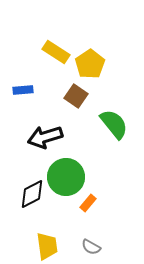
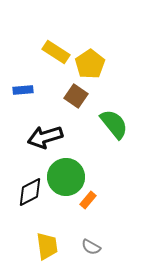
black diamond: moved 2 px left, 2 px up
orange rectangle: moved 3 px up
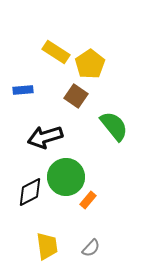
green semicircle: moved 2 px down
gray semicircle: moved 1 px down; rotated 78 degrees counterclockwise
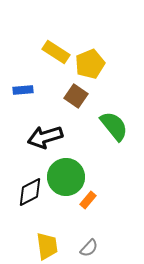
yellow pentagon: rotated 12 degrees clockwise
gray semicircle: moved 2 px left
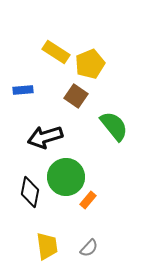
black diamond: rotated 52 degrees counterclockwise
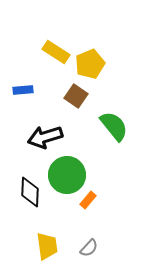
green circle: moved 1 px right, 2 px up
black diamond: rotated 8 degrees counterclockwise
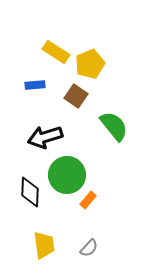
blue rectangle: moved 12 px right, 5 px up
yellow trapezoid: moved 3 px left, 1 px up
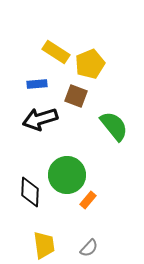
blue rectangle: moved 2 px right, 1 px up
brown square: rotated 15 degrees counterclockwise
black arrow: moved 5 px left, 18 px up
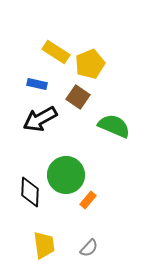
blue rectangle: rotated 18 degrees clockwise
brown square: moved 2 px right, 1 px down; rotated 15 degrees clockwise
black arrow: rotated 12 degrees counterclockwise
green semicircle: rotated 28 degrees counterclockwise
green circle: moved 1 px left
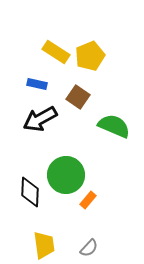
yellow pentagon: moved 8 px up
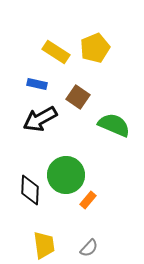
yellow pentagon: moved 5 px right, 8 px up
green semicircle: moved 1 px up
black diamond: moved 2 px up
